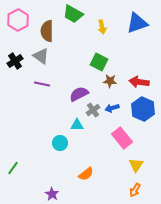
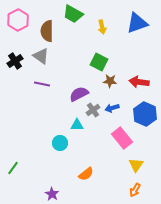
blue hexagon: moved 2 px right, 5 px down
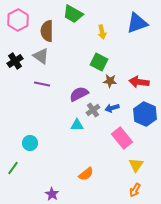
yellow arrow: moved 5 px down
cyan circle: moved 30 px left
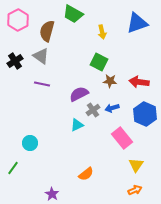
brown semicircle: rotated 15 degrees clockwise
cyan triangle: rotated 24 degrees counterclockwise
orange arrow: rotated 144 degrees counterclockwise
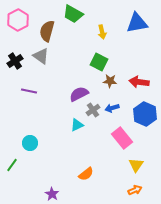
blue triangle: rotated 10 degrees clockwise
purple line: moved 13 px left, 7 px down
green line: moved 1 px left, 3 px up
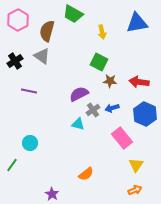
gray triangle: moved 1 px right
cyan triangle: moved 1 px right, 1 px up; rotated 40 degrees clockwise
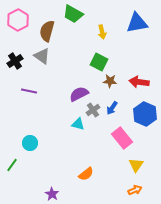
blue arrow: rotated 40 degrees counterclockwise
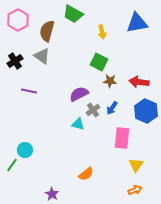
blue hexagon: moved 1 px right, 3 px up
pink rectangle: rotated 45 degrees clockwise
cyan circle: moved 5 px left, 7 px down
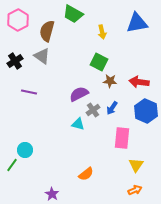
purple line: moved 1 px down
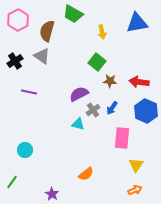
green square: moved 2 px left; rotated 12 degrees clockwise
green line: moved 17 px down
